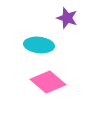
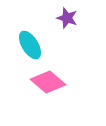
cyan ellipse: moved 9 px left; rotated 52 degrees clockwise
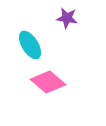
purple star: rotated 10 degrees counterclockwise
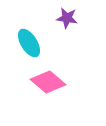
cyan ellipse: moved 1 px left, 2 px up
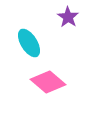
purple star: moved 1 px right, 1 px up; rotated 25 degrees clockwise
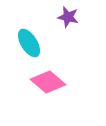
purple star: rotated 20 degrees counterclockwise
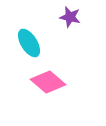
purple star: moved 2 px right
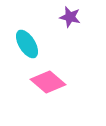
cyan ellipse: moved 2 px left, 1 px down
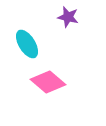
purple star: moved 2 px left
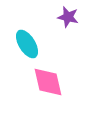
pink diamond: rotated 36 degrees clockwise
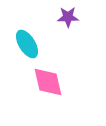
purple star: rotated 15 degrees counterclockwise
